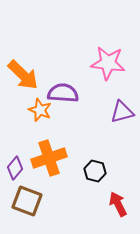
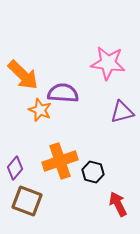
orange cross: moved 11 px right, 3 px down
black hexagon: moved 2 px left, 1 px down
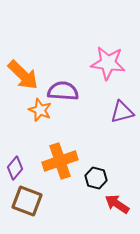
purple semicircle: moved 2 px up
black hexagon: moved 3 px right, 6 px down
red arrow: moved 1 px left; rotated 30 degrees counterclockwise
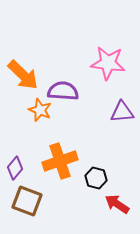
purple triangle: rotated 10 degrees clockwise
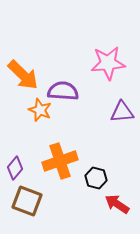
pink star: rotated 12 degrees counterclockwise
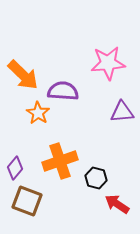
orange star: moved 2 px left, 3 px down; rotated 10 degrees clockwise
